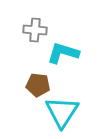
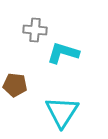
brown pentagon: moved 23 px left
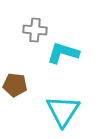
cyan triangle: moved 1 px right, 1 px up
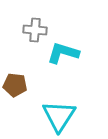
cyan triangle: moved 4 px left, 5 px down
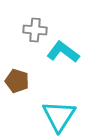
cyan L-shape: moved 1 px up; rotated 20 degrees clockwise
brown pentagon: moved 2 px right, 4 px up; rotated 10 degrees clockwise
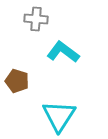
gray cross: moved 1 px right, 11 px up
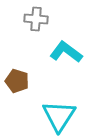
cyan L-shape: moved 3 px right
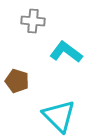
gray cross: moved 3 px left, 2 px down
cyan triangle: rotated 18 degrees counterclockwise
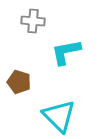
cyan L-shape: rotated 48 degrees counterclockwise
brown pentagon: moved 2 px right, 1 px down
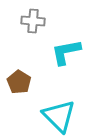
brown pentagon: rotated 15 degrees clockwise
